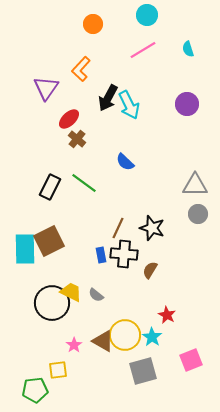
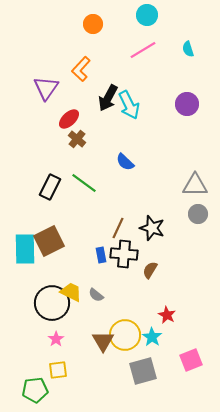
brown triangle: rotated 30 degrees clockwise
pink star: moved 18 px left, 6 px up
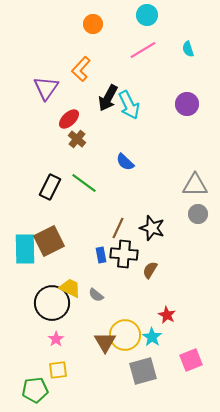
yellow trapezoid: moved 1 px left, 4 px up
brown triangle: moved 2 px right, 1 px down
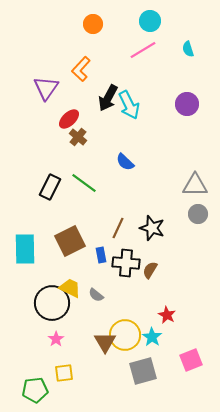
cyan circle: moved 3 px right, 6 px down
brown cross: moved 1 px right, 2 px up
brown square: moved 21 px right
black cross: moved 2 px right, 9 px down
yellow square: moved 6 px right, 3 px down
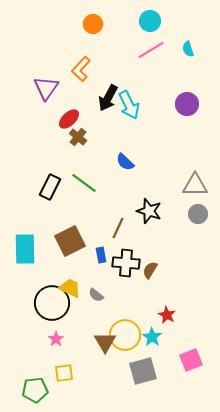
pink line: moved 8 px right
black star: moved 3 px left, 17 px up
